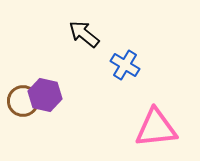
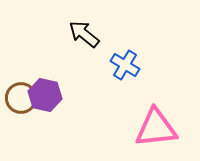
brown circle: moved 2 px left, 3 px up
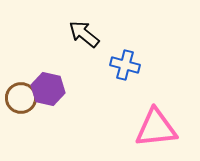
blue cross: rotated 16 degrees counterclockwise
purple hexagon: moved 3 px right, 6 px up
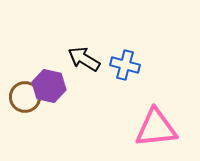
black arrow: moved 25 px down; rotated 8 degrees counterclockwise
purple hexagon: moved 1 px right, 3 px up
brown circle: moved 4 px right, 1 px up
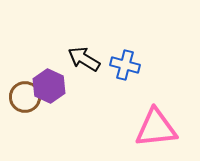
purple hexagon: rotated 12 degrees clockwise
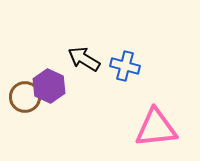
blue cross: moved 1 px down
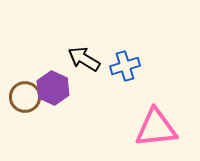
blue cross: rotated 32 degrees counterclockwise
purple hexagon: moved 4 px right, 2 px down
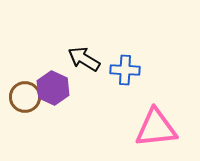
blue cross: moved 4 px down; rotated 20 degrees clockwise
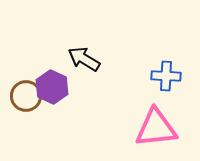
blue cross: moved 41 px right, 6 px down
purple hexagon: moved 1 px left, 1 px up
brown circle: moved 1 px right, 1 px up
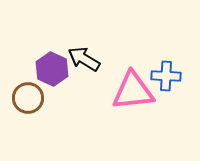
purple hexagon: moved 18 px up
brown circle: moved 2 px right, 2 px down
pink triangle: moved 23 px left, 37 px up
